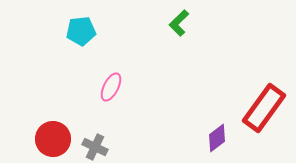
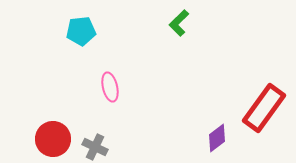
pink ellipse: moved 1 px left; rotated 40 degrees counterclockwise
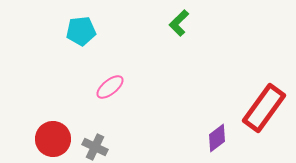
pink ellipse: rotated 64 degrees clockwise
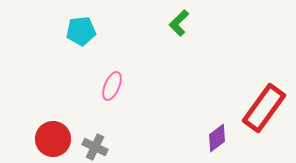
pink ellipse: moved 2 px right, 1 px up; rotated 28 degrees counterclockwise
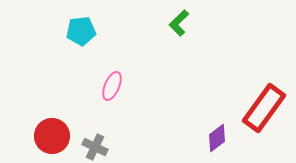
red circle: moved 1 px left, 3 px up
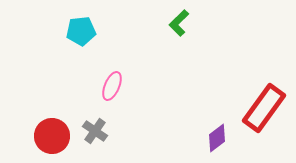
gray cross: moved 16 px up; rotated 10 degrees clockwise
